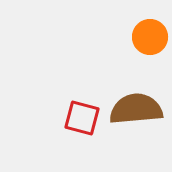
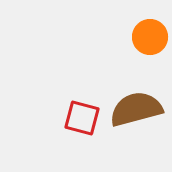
brown semicircle: rotated 10 degrees counterclockwise
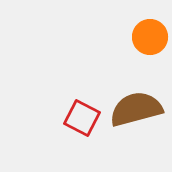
red square: rotated 12 degrees clockwise
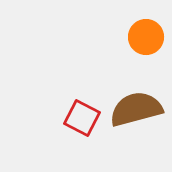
orange circle: moved 4 px left
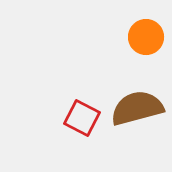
brown semicircle: moved 1 px right, 1 px up
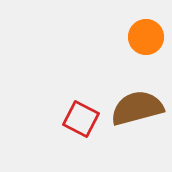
red square: moved 1 px left, 1 px down
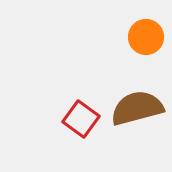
red square: rotated 9 degrees clockwise
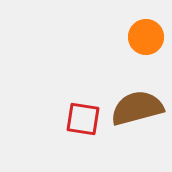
red square: moved 2 px right; rotated 27 degrees counterclockwise
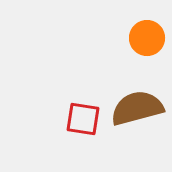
orange circle: moved 1 px right, 1 px down
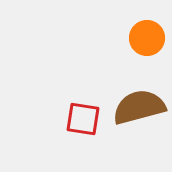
brown semicircle: moved 2 px right, 1 px up
